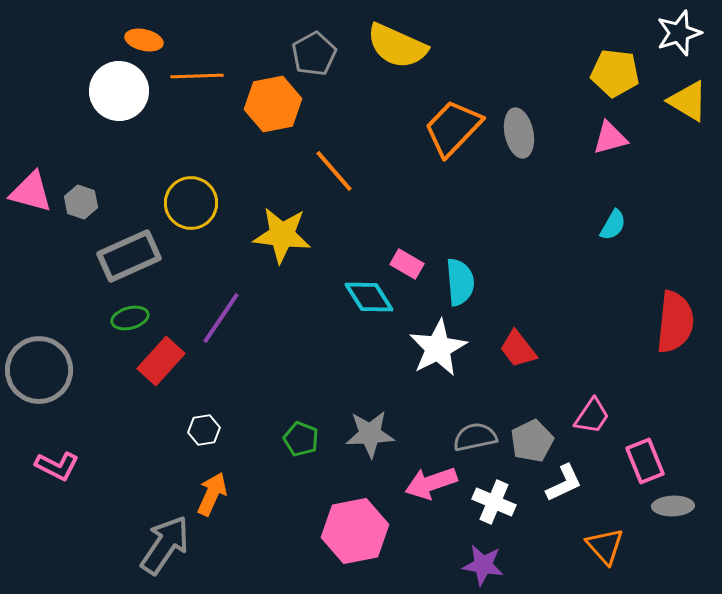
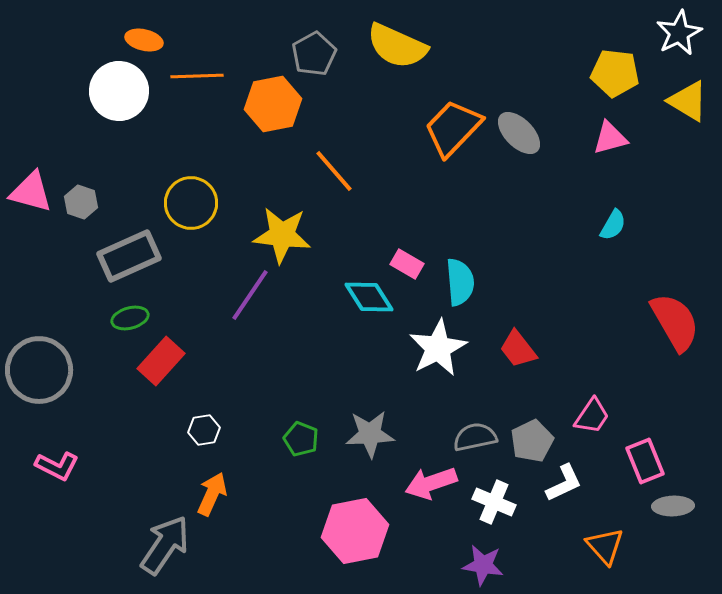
white star at (679, 33): rotated 9 degrees counterclockwise
gray ellipse at (519, 133): rotated 33 degrees counterclockwise
purple line at (221, 318): moved 29 px right, 23 px up
red semicircle at (675, 322): rotated 36 degrees counterclockwise
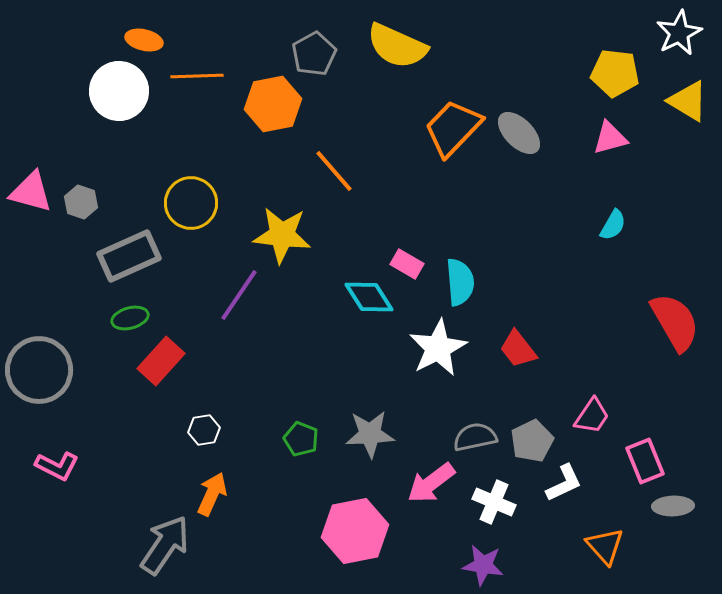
purple line at (250, 295): moved 11 px left
pink arrow at (431, 483): rotated 18 degrees counterclockwise
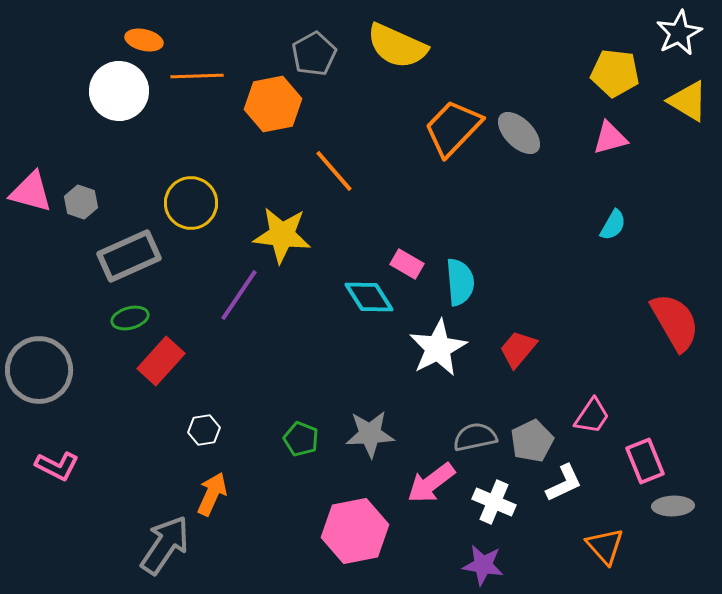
red trapezoid at (518, 349): rotated 78 degrees clockwise
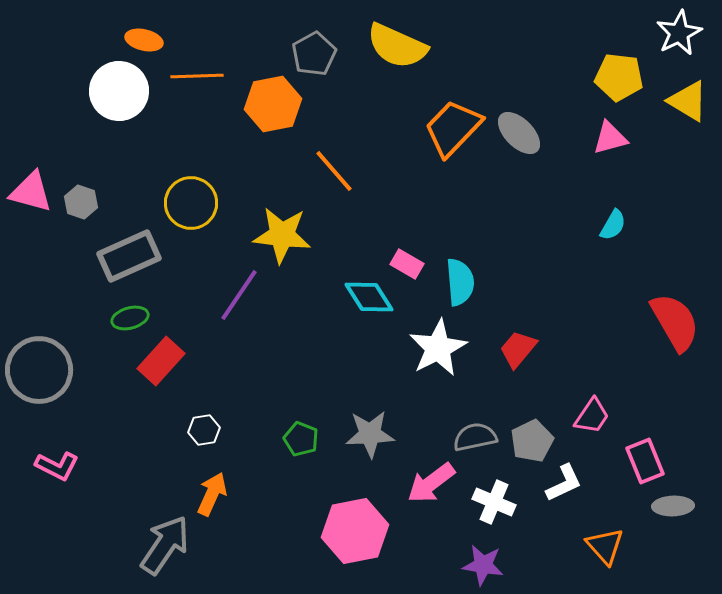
yellow pentagon at (615, 73): moved 4 px right, 4 px down
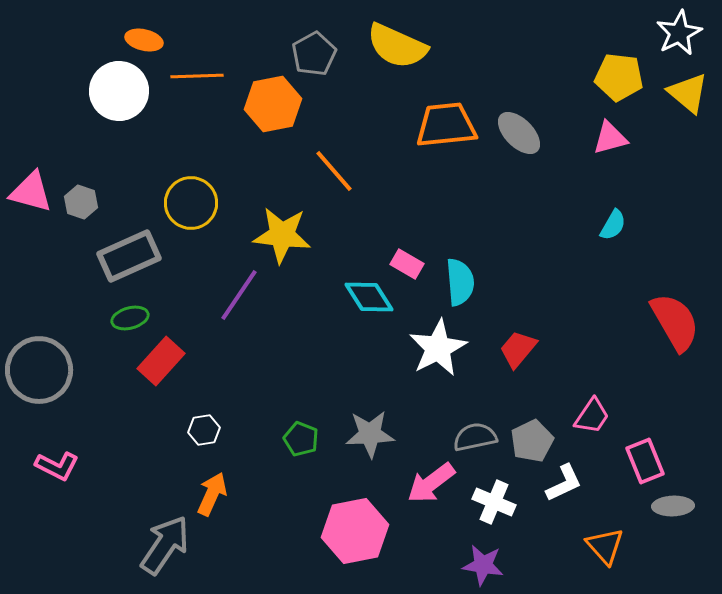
yellow triangle at (688, 101): moved 8 px up; rotated 9 degrees clockwise
orange trapezoid at (453, 128): moved 7 px left, 3 px up; rotated 40 degrees clockwise
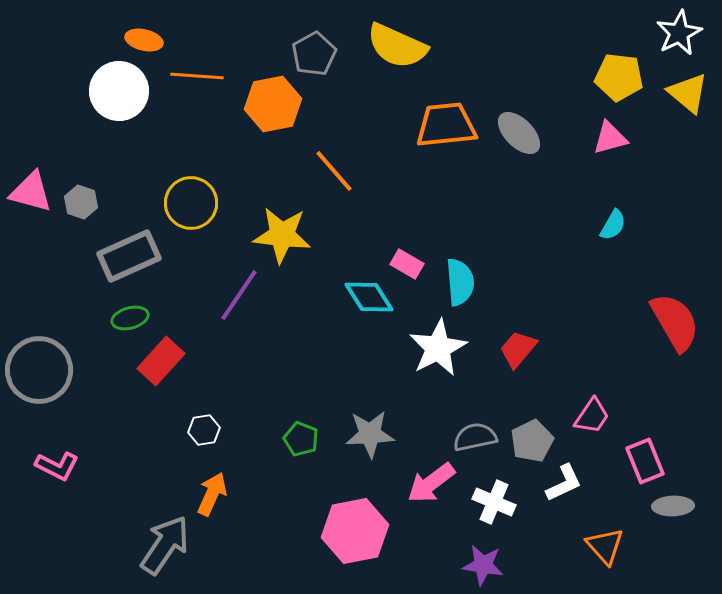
orange line at (197, 76): rotated 6 degrees clockwise
